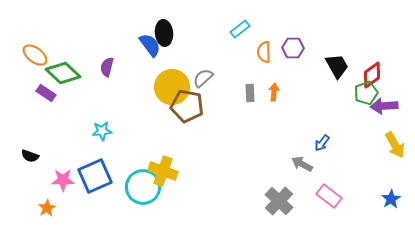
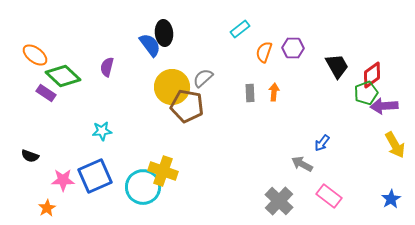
orange semicircle: rotated 20 degrees clockwise
green diamond: moved 3 px down
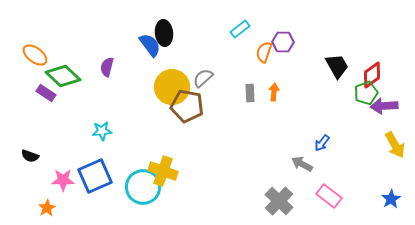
purple hexagon: moved 10 px left, 6 px up
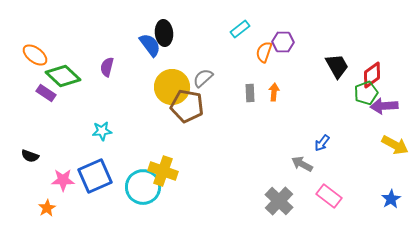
yellow arrow: rotated 32 degrees counterclockwise
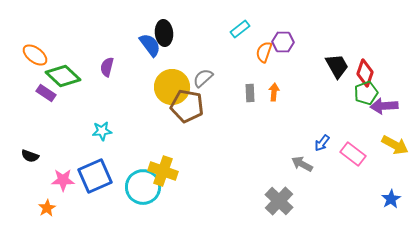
red diamond: moved 7 px left, 2 px up; rotated 36 degrees counterclockwise
pink rectangle: moved 24 px right, 42 px up
